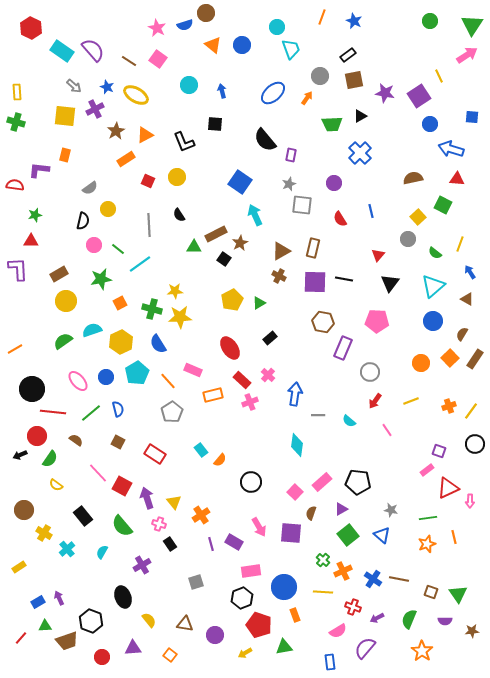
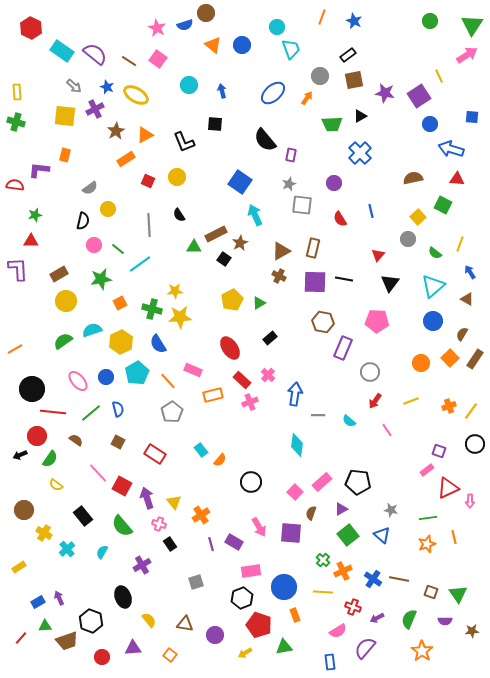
purple semicircle at (93, 50): moved 2 px right, 4 px down; rotated 10 degrees counterclockwise
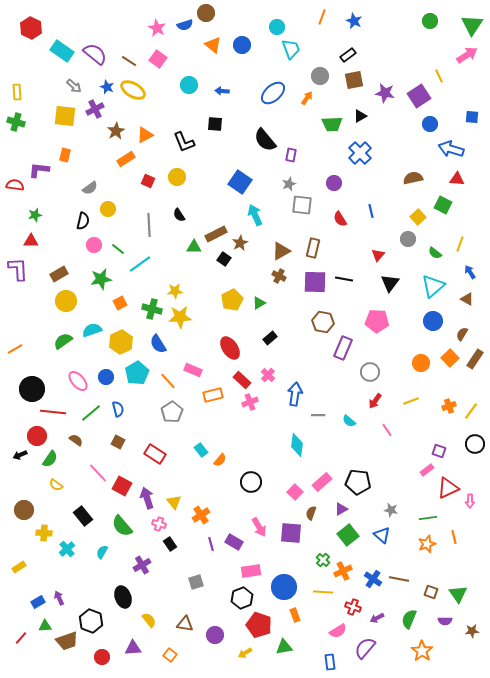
blue arrow at (222, 91): rotated 72 degrees counterclockwise
yellow ellipse at (136, 95): moved 3 px left, 5 px up
yellow cross at (44, 533): rotated 28 degrees counterclockwise
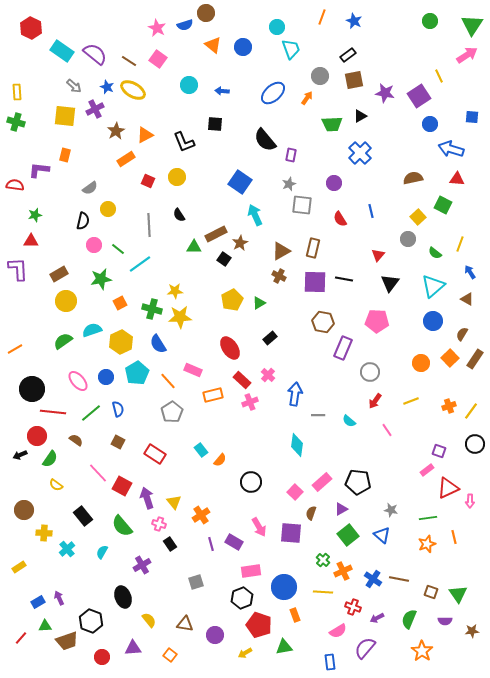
blue circle at (242, 45): moved 1 px right, 2 px down
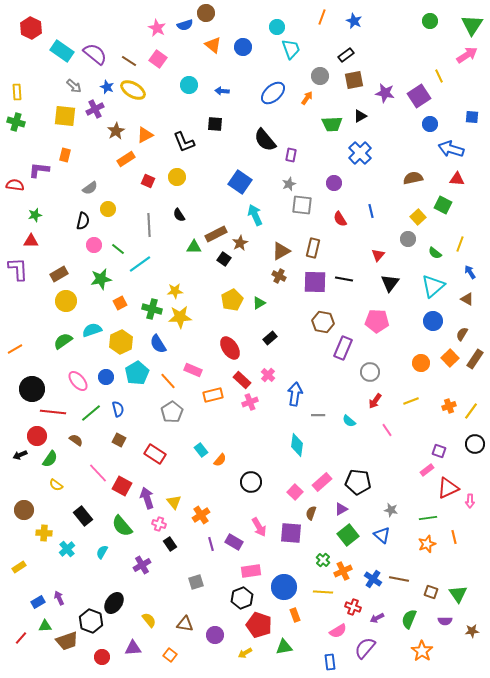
black rectangle at (348, 55): moved 2 px left
brown square at (118, 442): moved 1 px right, 2 px up
black ellipse at (123, 597): moved 9 px left, 6 px down; rotated 55 degrees clockwise
